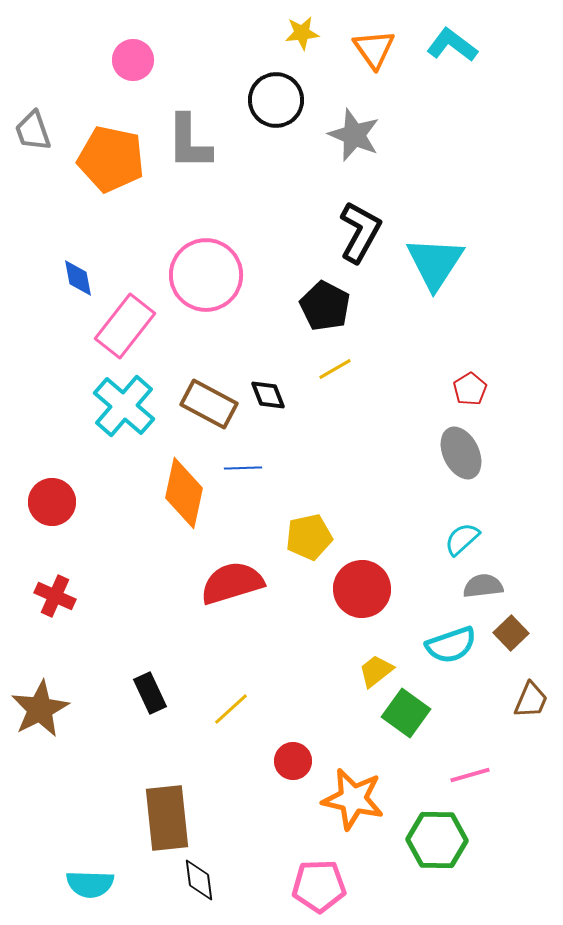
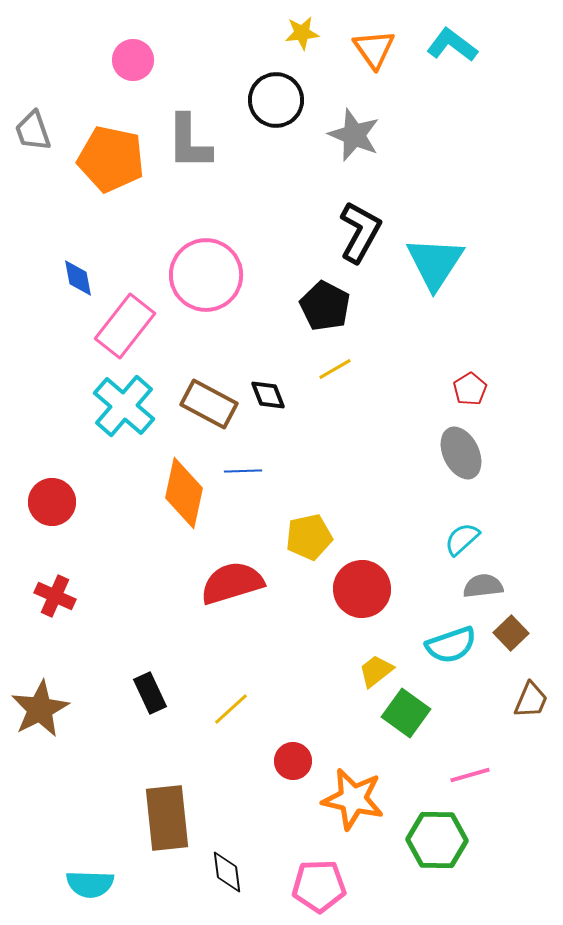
blue line at (243, 468): moved 3 px down
black diamond at (199, 880): moved 28 px right, 8 px up
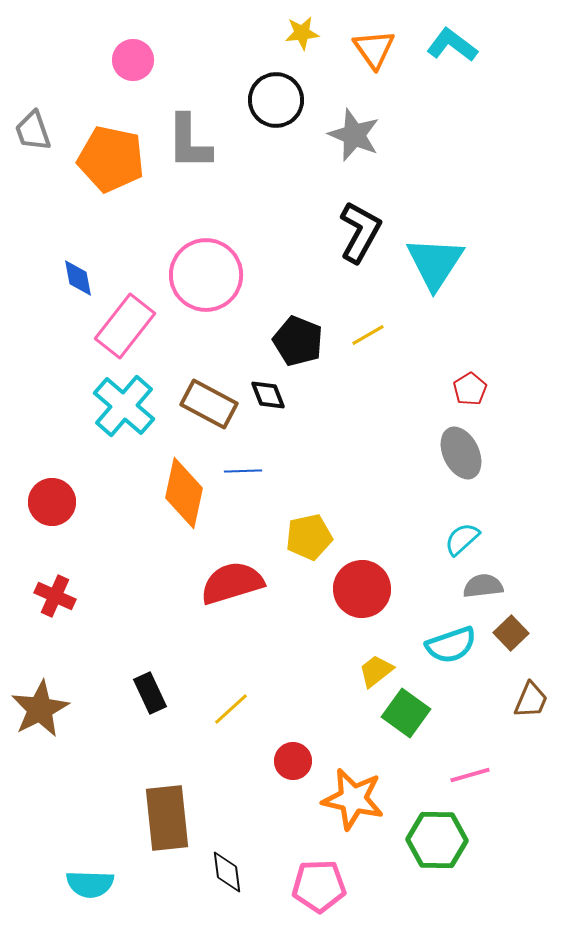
black pentagon at (325, 306): moved 27 px left, 35 px down; rotated 6 degrees counterclockwise
yellow line at (335, 369): moved 33 px right, 34 px up
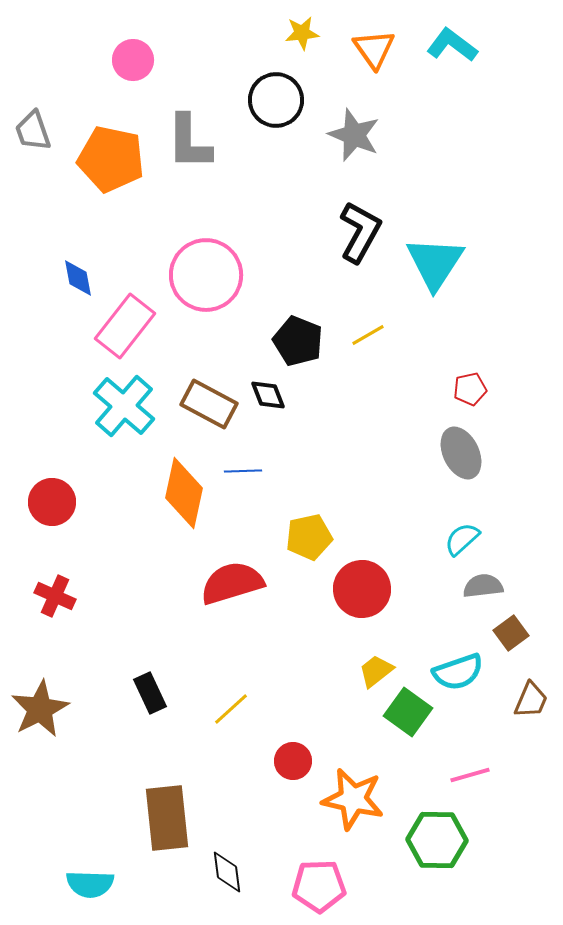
red pentagon at (470, 389): rotated 20 degrees clockwise
brown square at (511, 633): rotated 8 degrees clockwise
cyan semicircle at (451, 645): moved 7 px right, 27 px down
green square at (406, 713): moved 2 px right, 1 px up
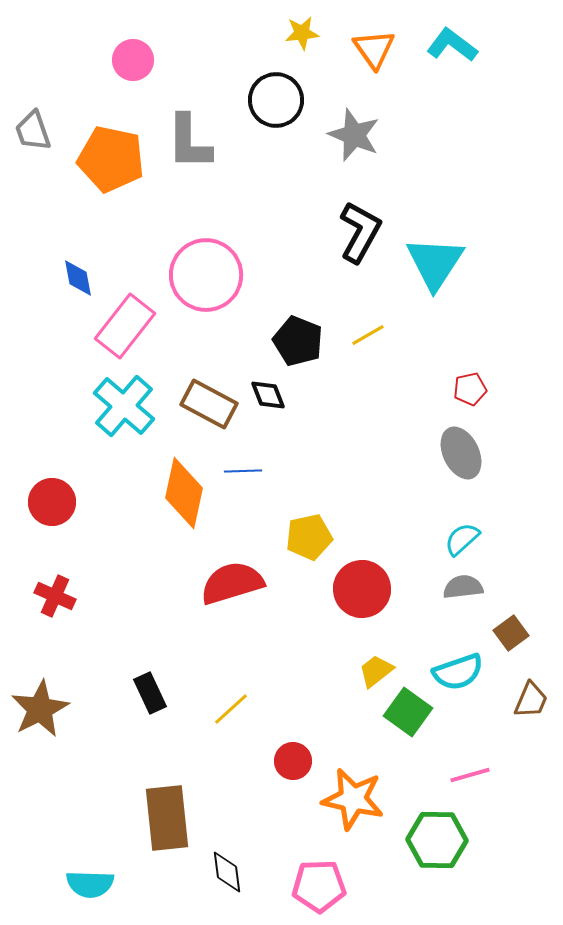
gray semicircle at (483, 586): moved 20 px left, 1 px down
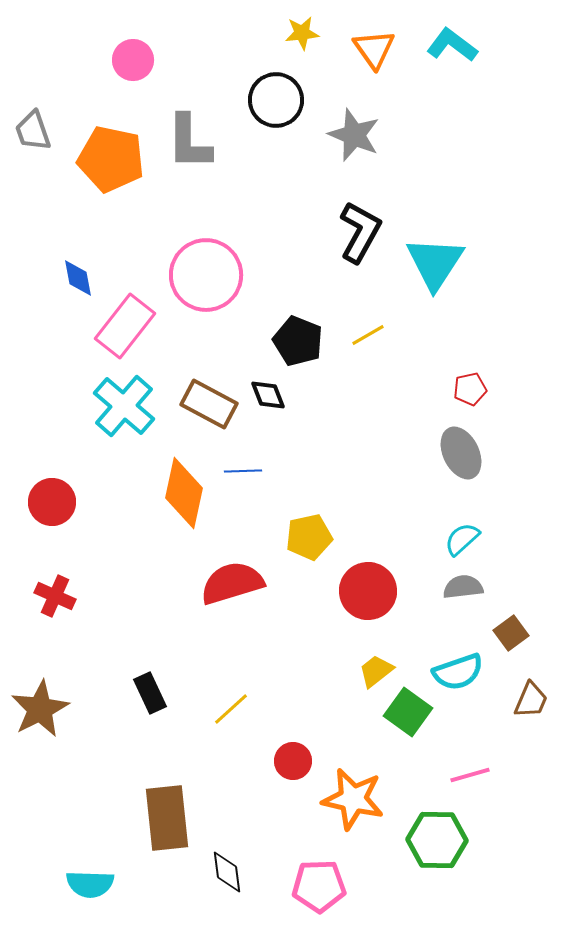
red circle at (362, 589): moved 6 px right, 2 px down
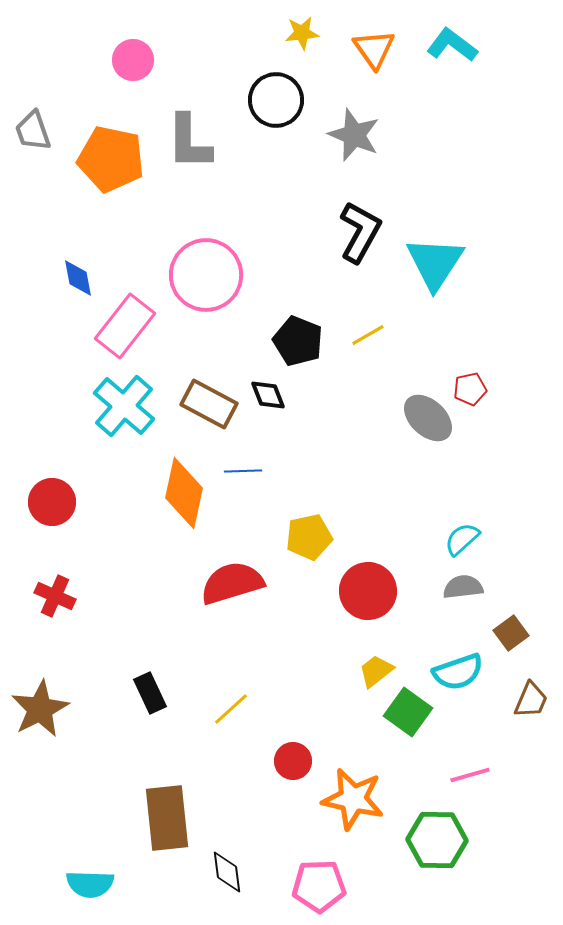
gray ellipse at (461, 453): moved 33 px left, 35 px up; rotated 21 degrees counterclockwise
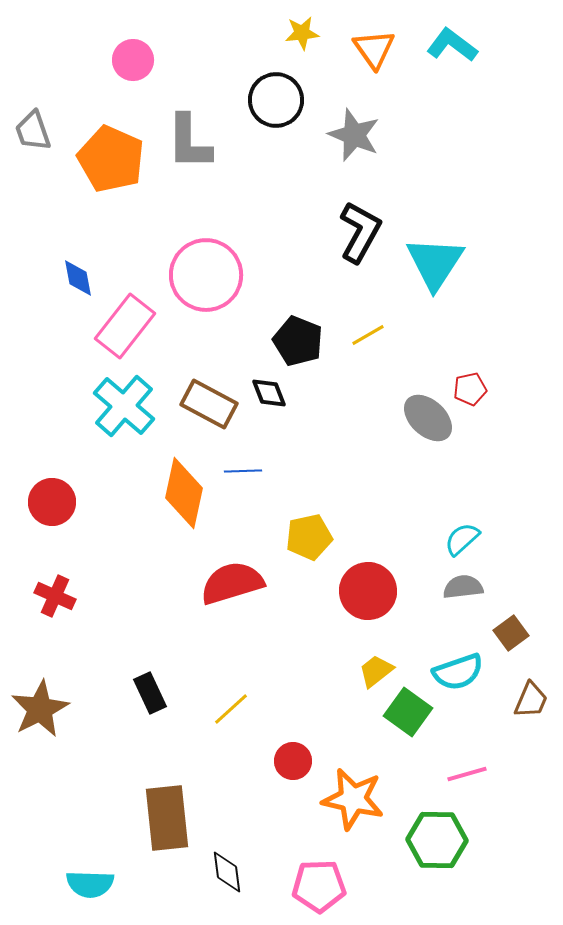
orange pentagon at (111, 159): rotated 12 degrees clockwise
black diamond at (268, 395): moved 1 px right, 2 px up
pink line at (470, 775): moved 3 px left, 1 px up
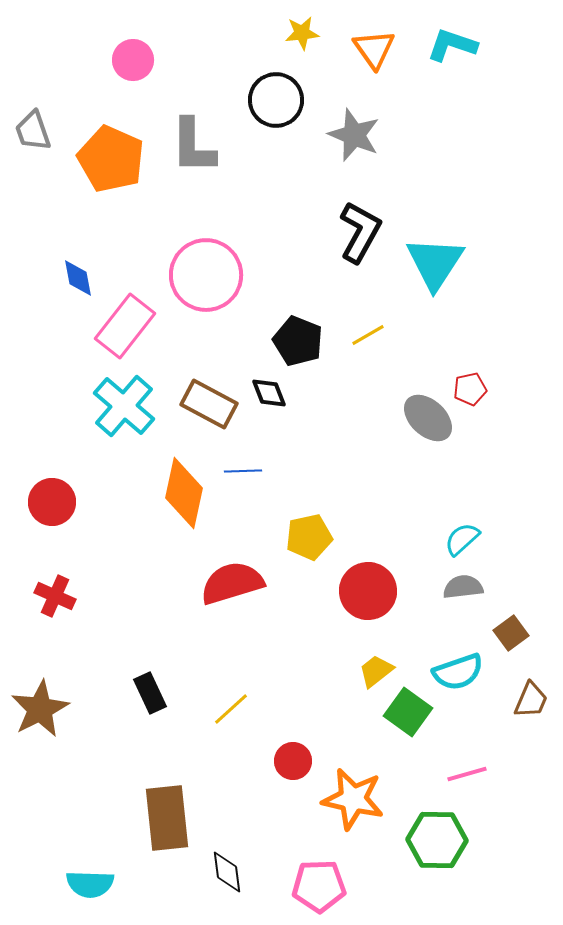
cyan L-shape at (452, 45): rotated 18 degrees counterclockwise
gray L-shape at (189, 142): moved 4 px right, 4 px down
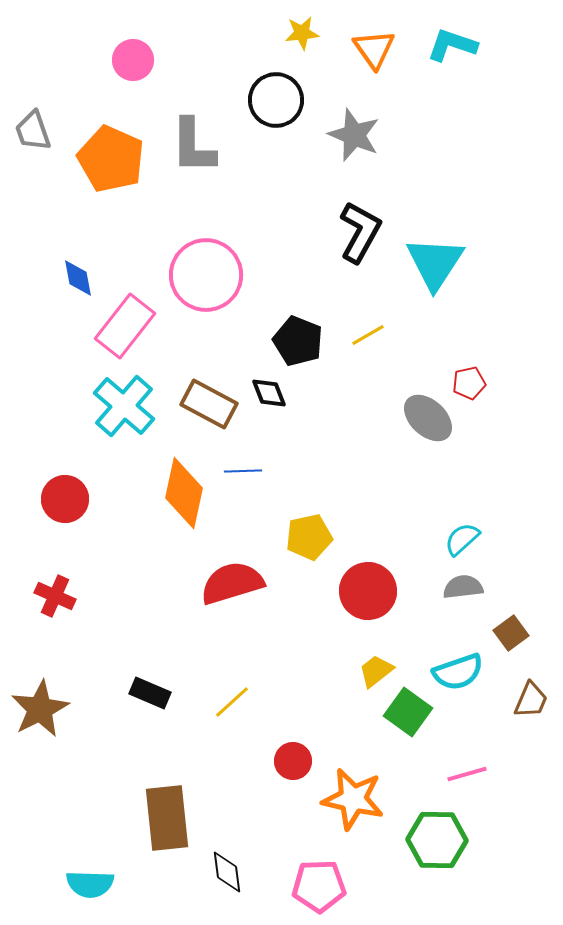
red pentagon at (470, 389): moved 1 px left, 6 px up
red circle at (52, 502): moved 13 px right, 3 px up
black rectangle at (150, 693): rotated 42 degrees counterclockwise
yellow line at (231, 709): moved 1 px right, 7 px up
